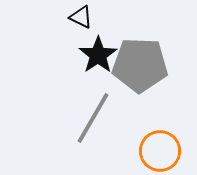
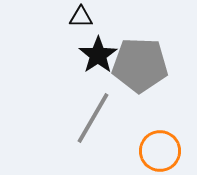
black triangle: rotated 25 degrees counterclockwise
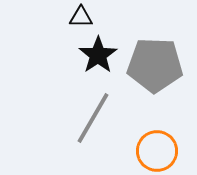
gray pentagon: moved 15 px right
orange circle: moved 3 px left
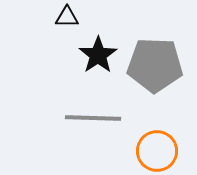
black triangle: moved 14 px left
gray line: rotated 62 degrees clockwise
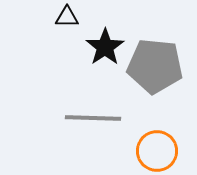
black star: moved 7 px right, 8 px up
gray pentagon: moved 1 px down; rotated 4 degrees clockwise
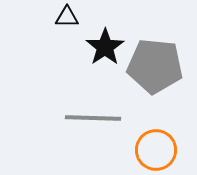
orange circle: moved 1 px left, 1 px up
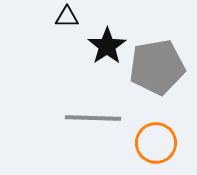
black star: moved 2 px right, 1 px up
gray pentagon: moved 2 px right, 1 px down; rotated 16 degrees counterclockwise
orange circle: moved 7 px up
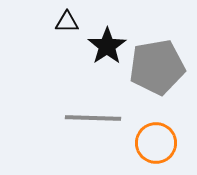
black triangle: moved 5 px down
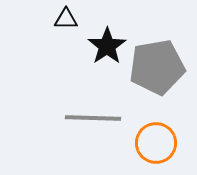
black triangle: moved 1 px left, 3 px up
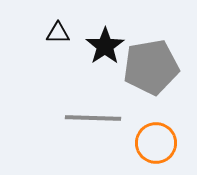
black triangle: moved 8 px left, 14 px down
black star: moved 2 px left
gray pentagon: moved 6 px left
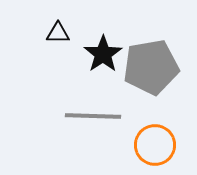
black star: moved 2 px left, 8 px down
gray line: moved 2 px up
orange circle: moved 1 px left, 2 px down
